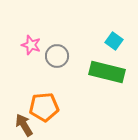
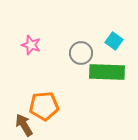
gray circle: moved 24 px right, 3 px up
green rectangle: rotated 12 degrees counterclockwise
orange pentagon: moved 1 px up
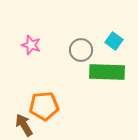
gray circle: moved 3 px up
